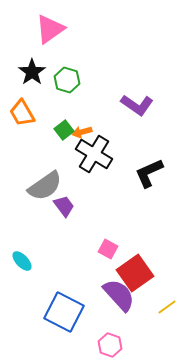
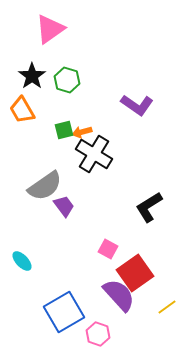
black star: moved 4 px down
orange trapezoid: moved 3 px up
green square: rotated 24 degrees clockwise
black L-shape: moved 34 px down; rotated 8 degrees counterclockwise
blue square: rotated 33 degrees clockwise
pink hexagon: moved 12 px left, 11 px up
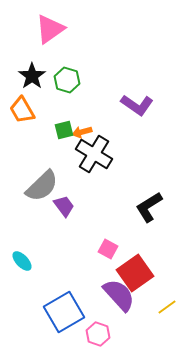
gray semicircle: moved 3 px left; rotated 9 degrees counterclockwise
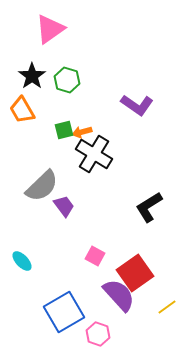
pink square: moved 13 px left, 7 px down
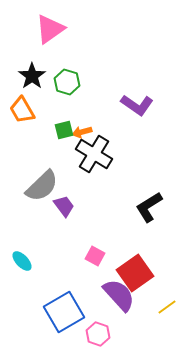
green hexagon: moved 2 px down
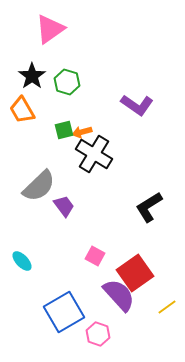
gray semicircle: moved 3 px left
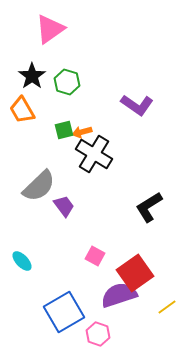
purple semicircle: rotated 66 degrees counterclockwise
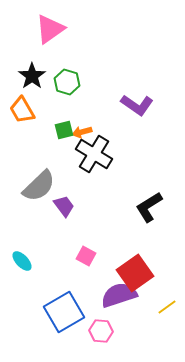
pink square: moved 9 px left
pink hexagon: moved 3 px right, 3 px up; rotated 15 degrees counterclockwise
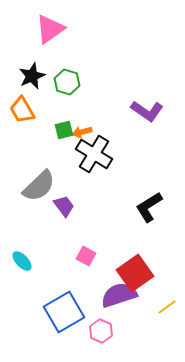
black star: rotated 12 degrees clockwise
purple L-shape: moved 10 px right, 6 px down
pink hexagon: rotated 20 degrees clockwise
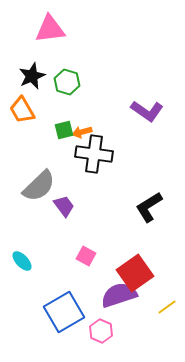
pink triangle: rotated 28 degrees clockwise
black cross: rotated 24 degrees counterclockwise
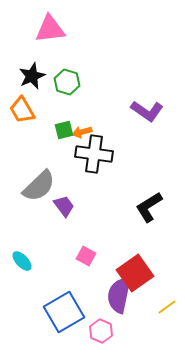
purple semicircle: rotated 60 degrees counterclockwise
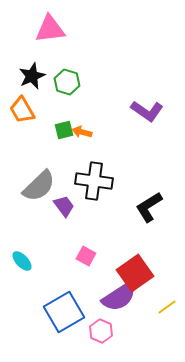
orange arrow: rotated 30 degrees clockwise
black cross: moved 27 px down
purple semicircle: moved 2 px down; rotated 135 degrees counterclockwise
